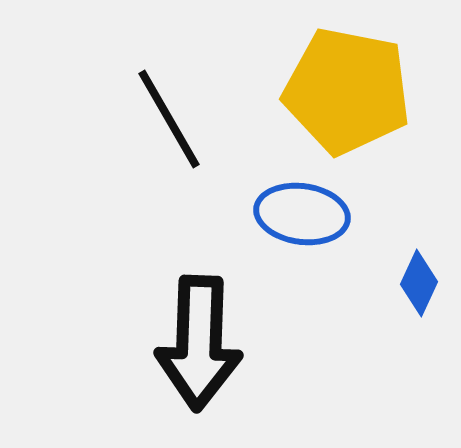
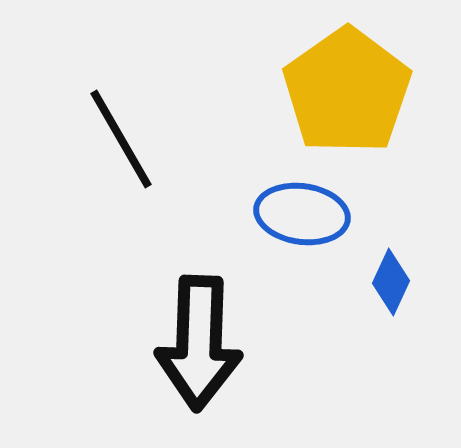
yellow pentagon: rotated 26 degrees clockwise
black line: moved 48 px left, 20 px down
blue diamond: moved 28 px left, 1 px up
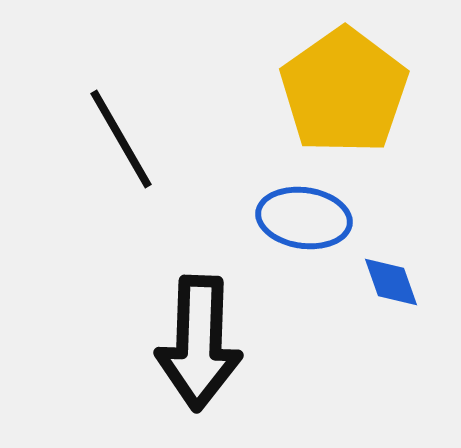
yellow pentagon: moved 3 px left
blue ellipse: moved 2 px right, 4 px down
blue diamond: rotated 44 degrees counterclockwise
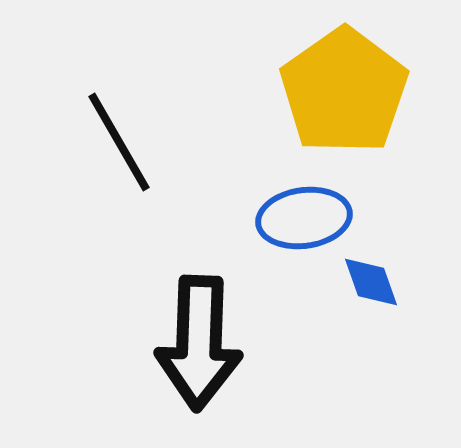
black line: moved 2 px left, 3 px down
blue ellipse: rotated 16 degrees counterclockwise
blue diamond: moved 20 px left
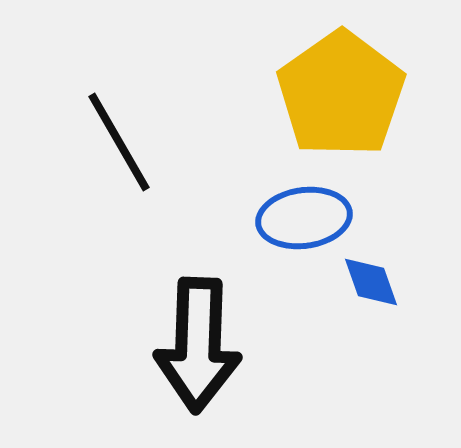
yellow pentagon: moved 3 px left, 3 px down
black arrow: moved 1 px left, 2 px down
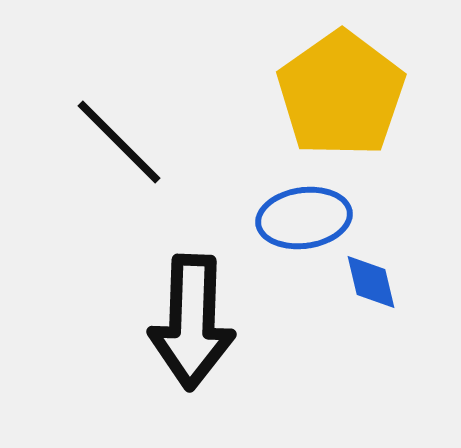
black line: rotated 15 degrees counterclockwise
blue diamond: rotated 6 degrees clockwise
black arrow: moved 6 px left, 23 px up
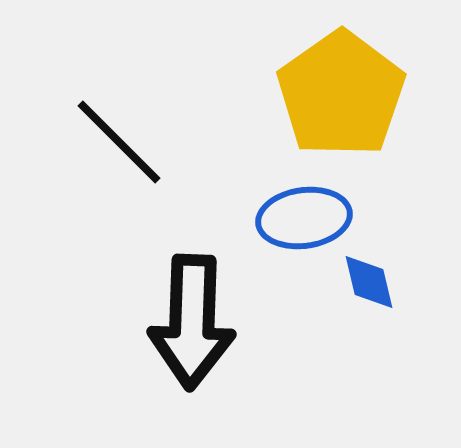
blue diamond: moved 2 px left
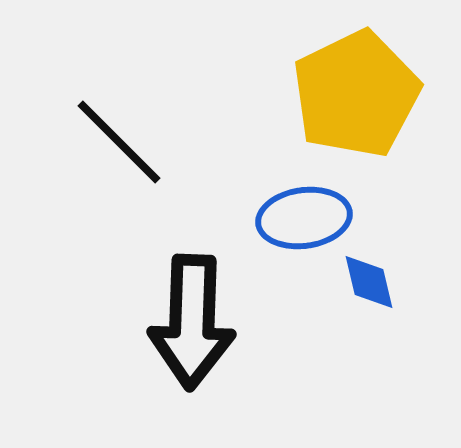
yellow pentagon: moved 15 px right; rotated 9 degrees clockwise
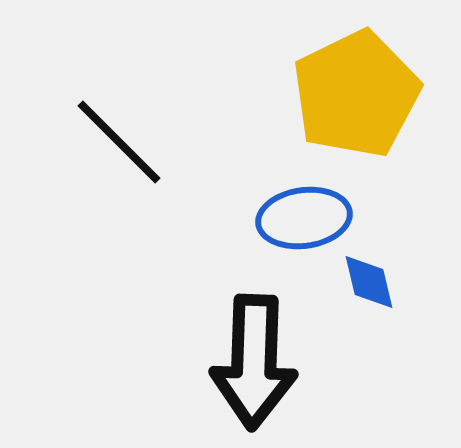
black arrow: moved 62 px right, 40 px down
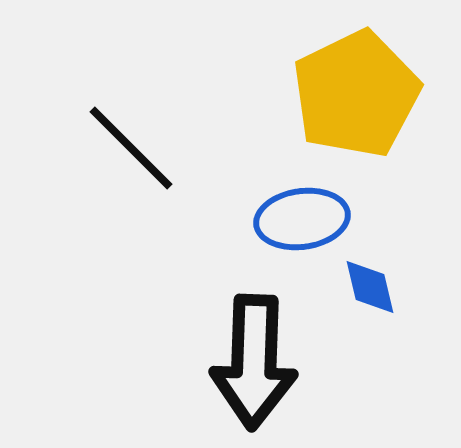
black line: moved 12 px right, 6 px down
blue ellipse: moved 2 px left, 1 px down
blue diamond: moved 1 px right, 5 px down
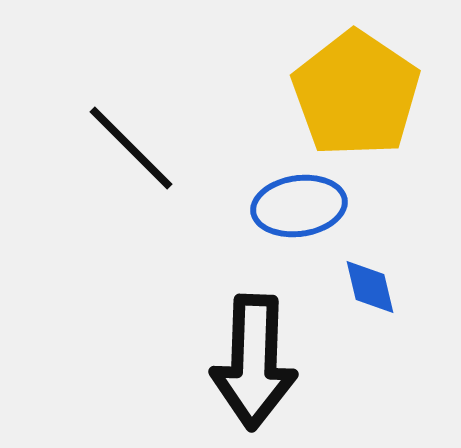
yellow pentagon: rotated 12 degrees counterclockwise
blue ellipse: moved 3 px left, 13 px up
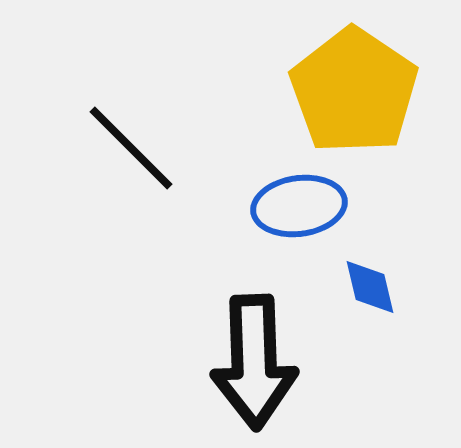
yellow pentagon: moved 2 px left, 3 px up
black arrow: rotated 4 degrees counterclockwise
